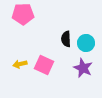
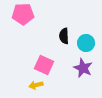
black semicircle: moved 2 px left, 3 px up
yellow arrow: moved 16 px right, 21 px down
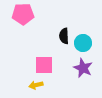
cyan circle: moved 3 px left
pink square: rotated 24 degrees counterclockwise
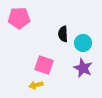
pink pentagon: moved 4 px left, 4 px down
black semicircle: moved 1 px left, 2 px up
pink square: rotated 18 degrees clockwise
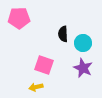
yellow arrow: moved 2 px down
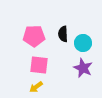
pink pentagon: moved 15 px right, 18 px down
pink square: moved 5 px left; rotated 12 degrees counterclockwise
yellow arrow: rotated 24 degrees counterclockwise
